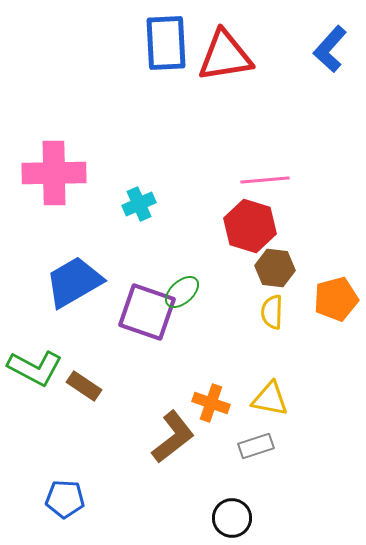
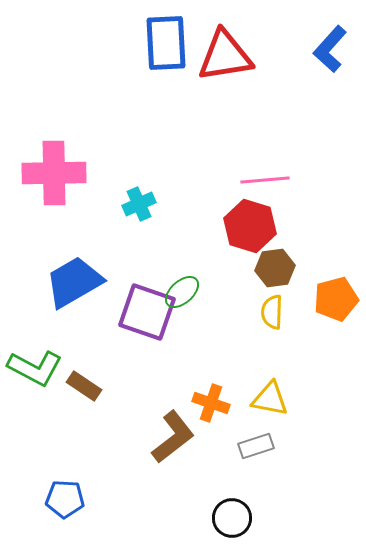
brown hexagon: rotated 15 degrees counterclockwise
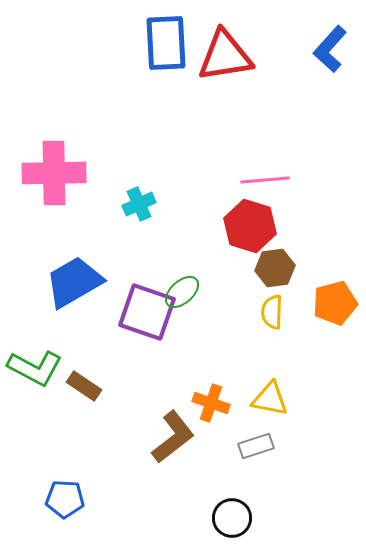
orange pentagon: moved 1 px left, 4 px down
